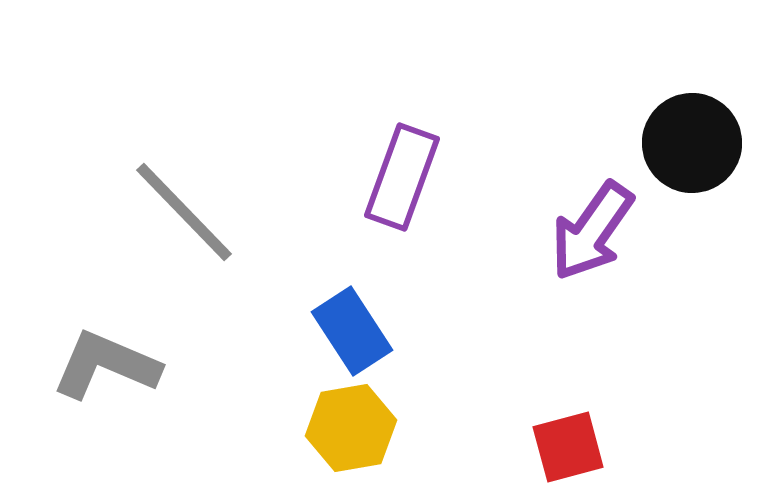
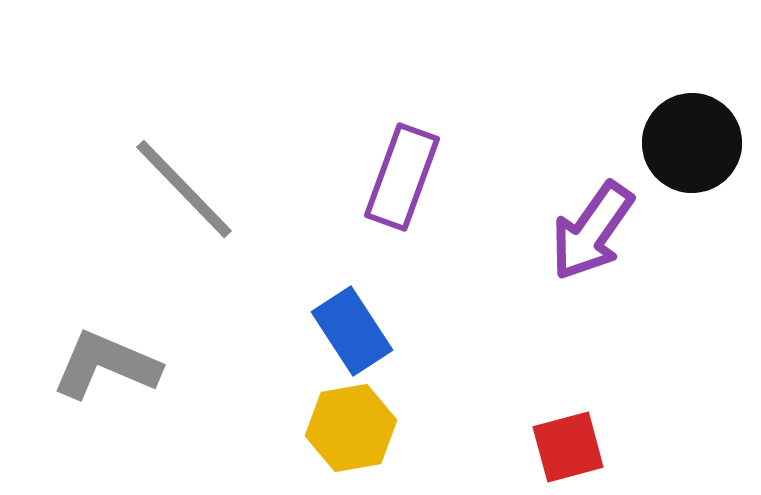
gray line: moved 23 px up
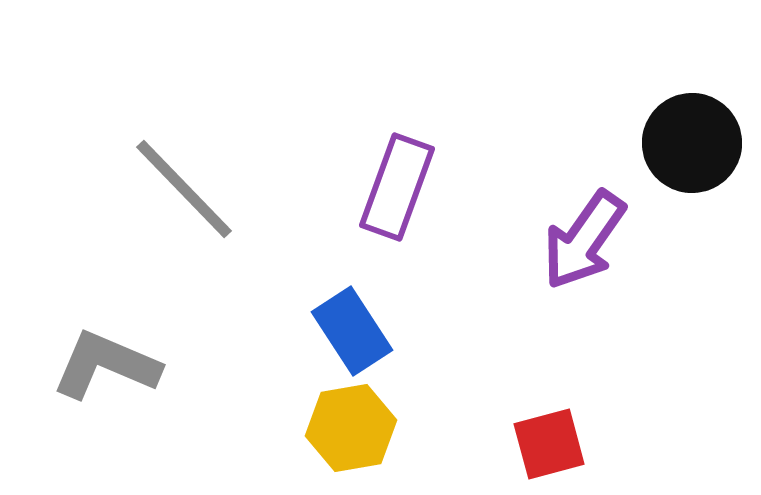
purple rectangle: moved 5 px left, 10 px down
purple arrow: moved 8 px left, 9 px down
red square: moved 19 px left, 3 px up
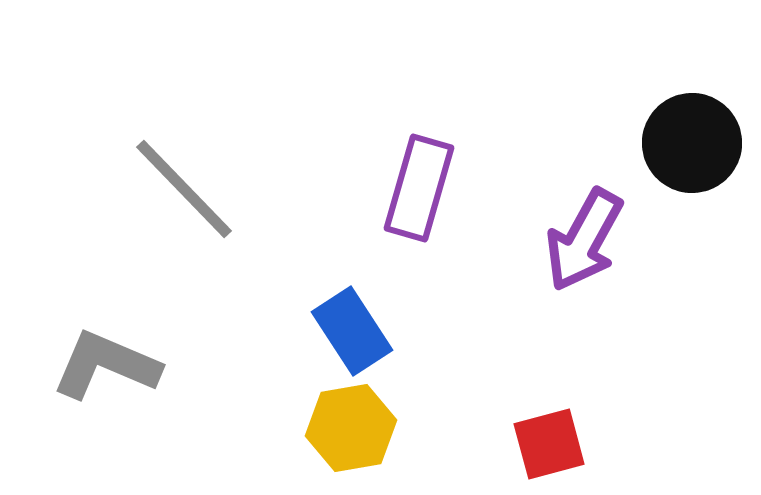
purple rectangle: moved 22 px right, 1 px down; rotated 4 degrees counterclockwise
purple arrow: rotated 6 degrees counterclockwise
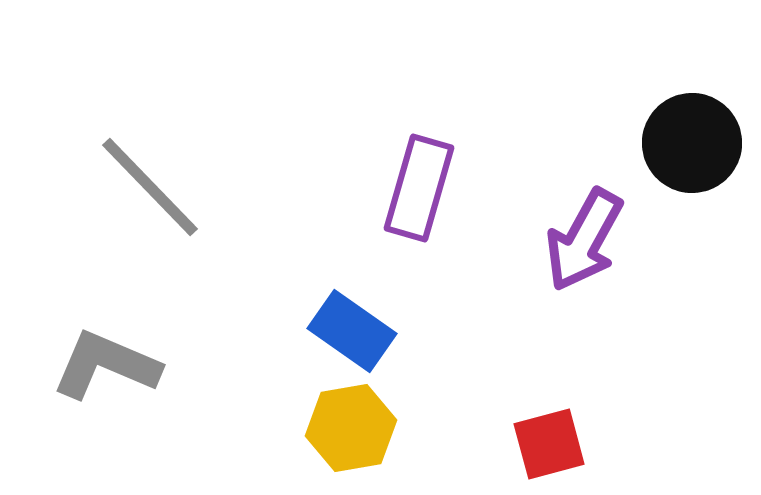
gray line: moved 34 px left, 2 px up
blue rectangle: rotated 22 degrees counterclockwise
